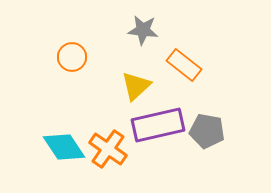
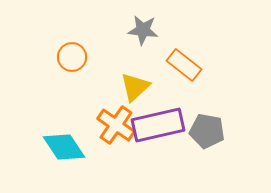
yellow triangle: moved 1 px left, 1 px down
orange cross: moved 8 px right, 24 px up
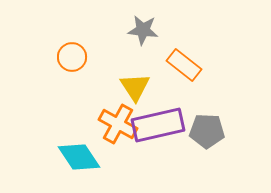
yellow triangle: rotated 20 degrees counterclockwise
orange cross: moved 2 px right, 1 px up; rotated 6 degrees counterclockwise
gray pentagon: rotated 8 degrees counterclockwise
cyan diamond: moved 15 px right, 10 px down
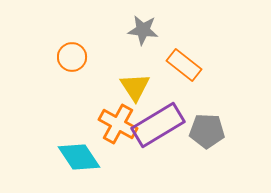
purple rectangle: rotated 18 degrees counterclockwise
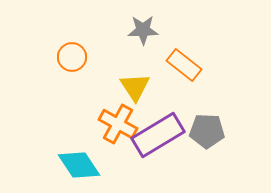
gray star: rotated 8 degrees counterclockwise
purple rectangle: moved 10 px down
cyan diamond: moved 8 px down
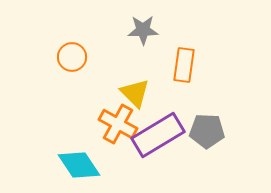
orange rectangle: rotated 60 degrees clockwise
yellow triangle: moved 6 px down; rotated 12 degrees counterclockwise
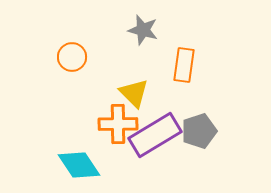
gray star: rotated 16 degrees clockwise
yellow triangle: moved 1 px left
orange cross: rotated 30 degrees counterclockwise
gray pentagon: moved 8 px left; rotated 20 degrees counterclockwise
purple rectangle: moved 3 px left
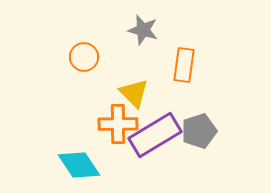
orange circle: moved 12 px right
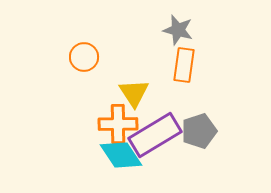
gray star: moved 35 px right
yellow triangle: rotated 12 degrees clockwise
cyan diamond: moved 42 px right, 10 px up
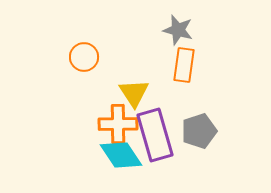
purple rectangle: rotated 75 degrees counterclockwise
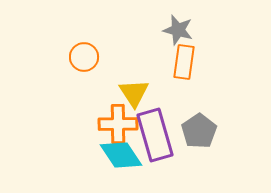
orange rectangle: moved 3 px up
gray pentagon: rotated 16 degrees counterclockwise
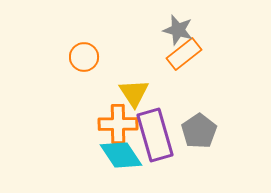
orange rectangle: moved 8 px up; rotated 44 degrees clockwise
